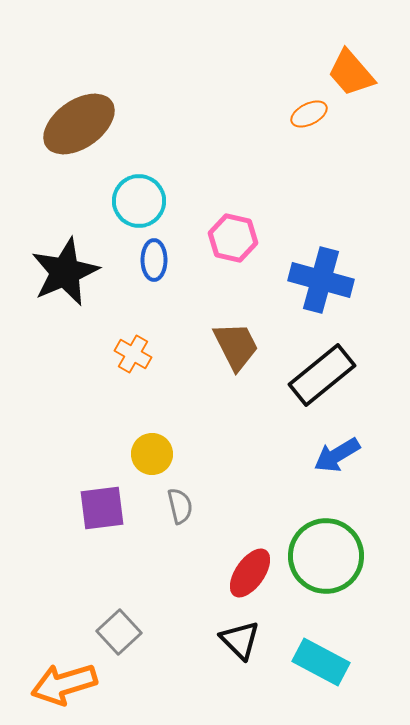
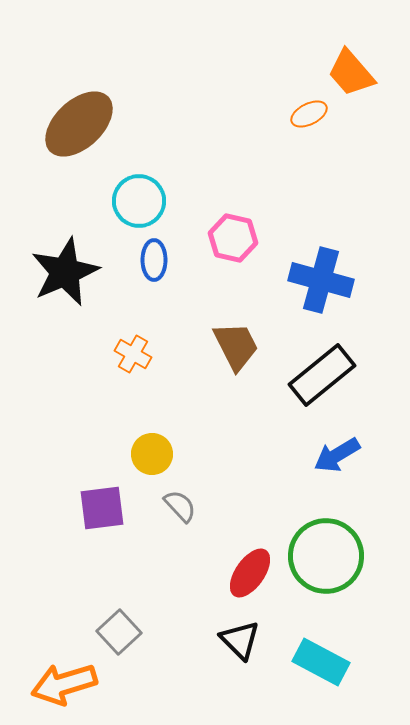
brown ellipse: rotated 8 degrees counterclockwise
gray semicircle: rotated 30 degrees counterclockwise
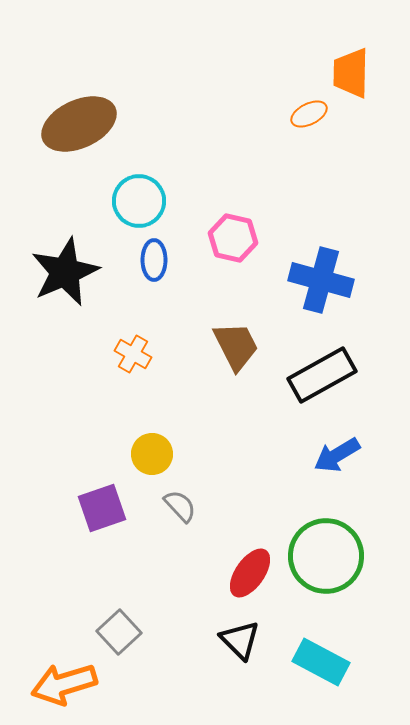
orange trapezoid: rotated 42 degrees clockwise
brown ellipse: rotated 18 degrees clockwise
black rectangle: rotated 10 degrees clockwise
purple square: rotated 12 degrees counterclockwise
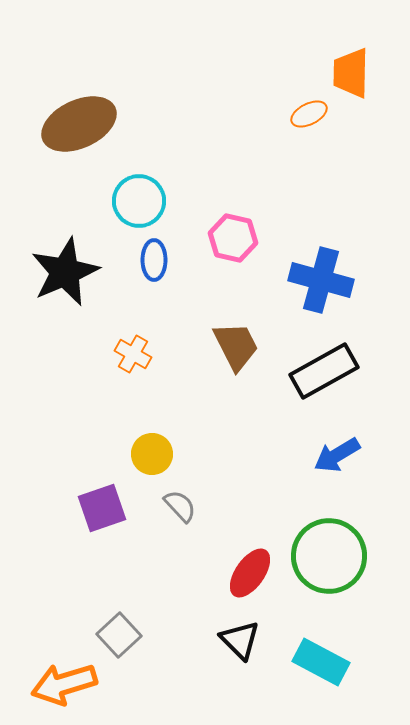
black rectangle: moved 2 px right, 4 px up
green circle: moved 3 px right
gray square: moved 3 px down
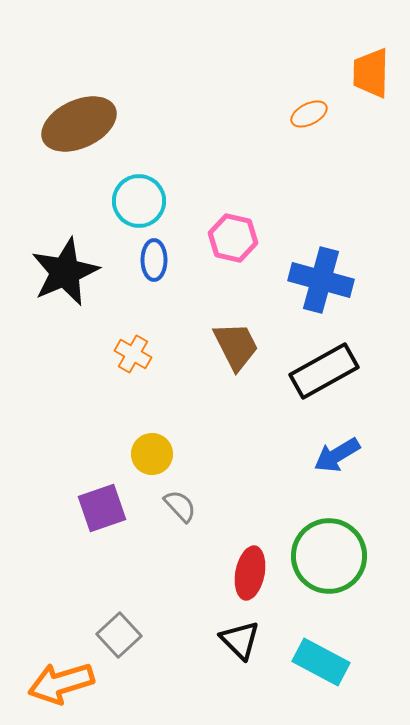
orange trapezoid: moved 20 px right
red ellipse: rotated 24 degrees counterclockwise
orange arrow: moved 3 px left, 1 px up
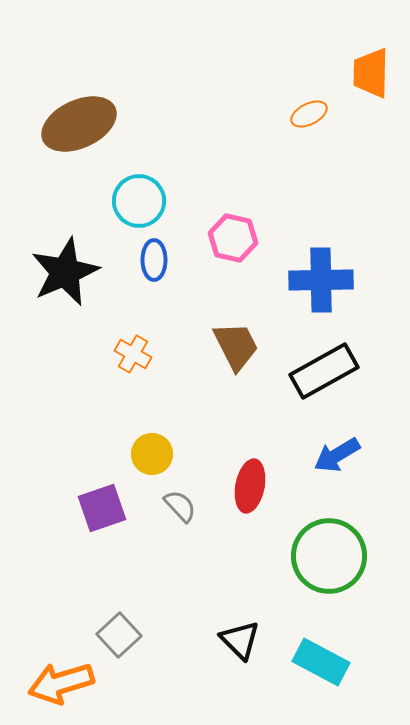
blue cross: rotated 16 degrees counterclockwise
red ellipse: moved 87 px up
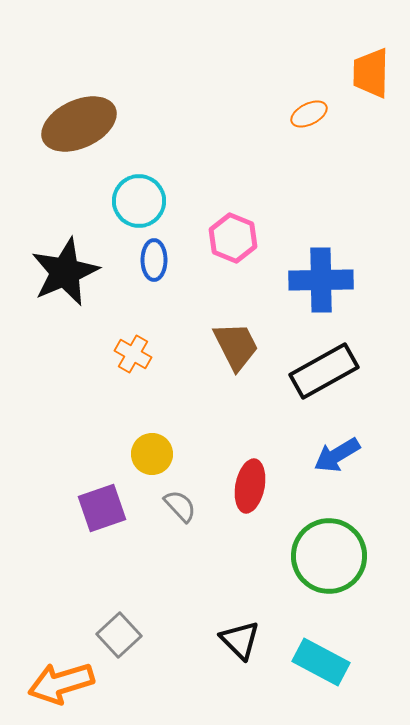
pink hexagon: rotated 9 degrees clockwise
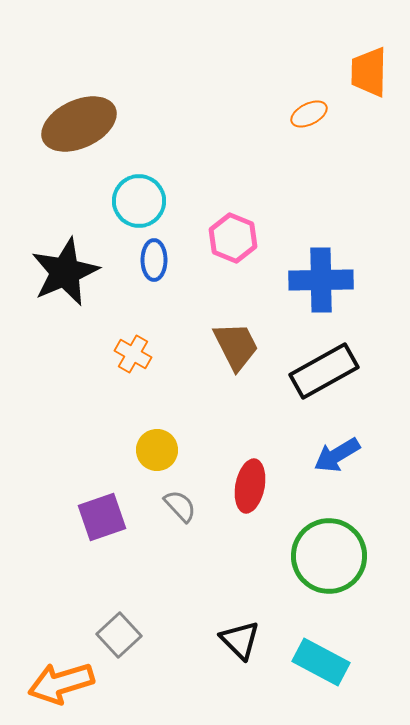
orange trapezoid: moved 2 px left, 1 px up
yellow circle: moved 5 px right, 4 px up
purple square: moved 9 px down
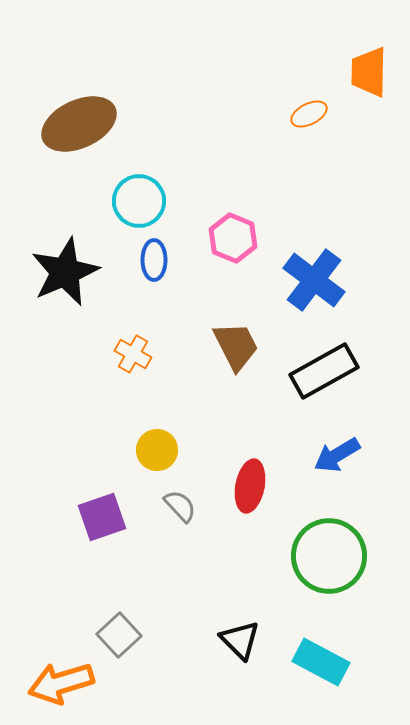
blue cross: moved 7 px left; rotated 38 degrees clockwise
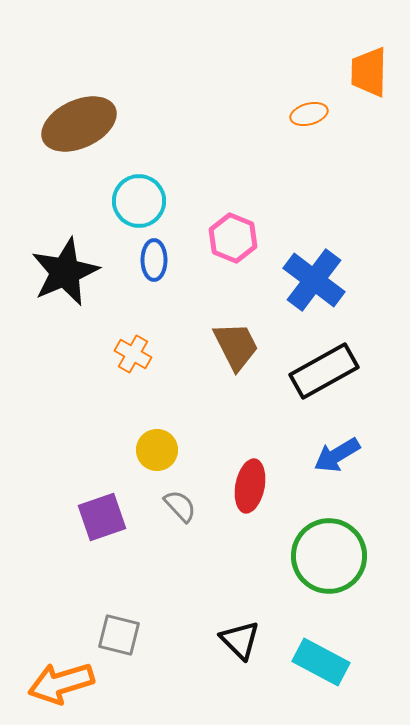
orange ellipse: rotated 12 degrees clockwise
gray square: rotated 33 degrees counterclockwise
